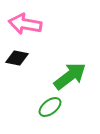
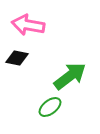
pink arrow: moved 3 px right, 1 px down
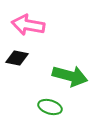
green arrow: rotated 52 degrees clockwise
green ellipse: rotated 55 degrees clockwise
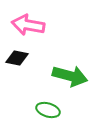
green ellipse: moved 2 px left, 3 px down
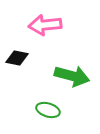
pink arrow: moved 17 px right; rotated 16 degrees counterclockwise
green arrow: moved 2 px right
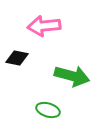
pink arrow: moved 1 px left, 1 px down
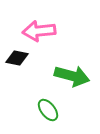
pink arrow: moved 5 px left, 5 px down
green ellipse: rotated 35 degrees clockwise
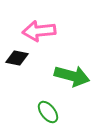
green ellipse: moved 2 px down
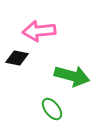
green ellipse: moved 4 px right, 3 px up
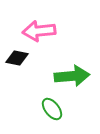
green arrow: rotated 20 degrees counterclockwise
